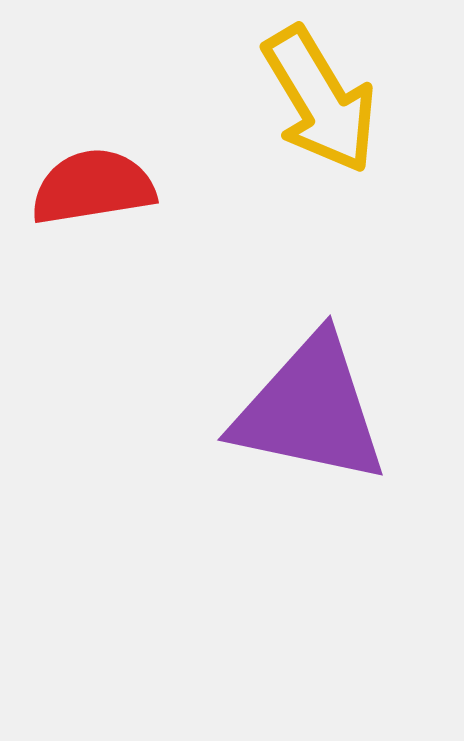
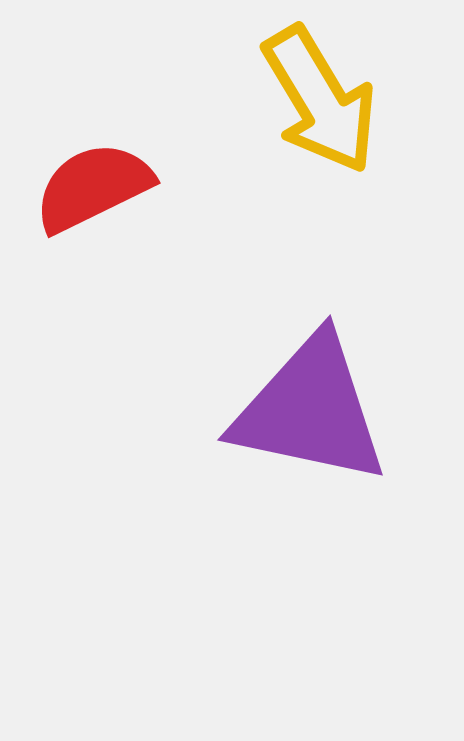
red semicircle: rotated 17 degrees counterclockwise
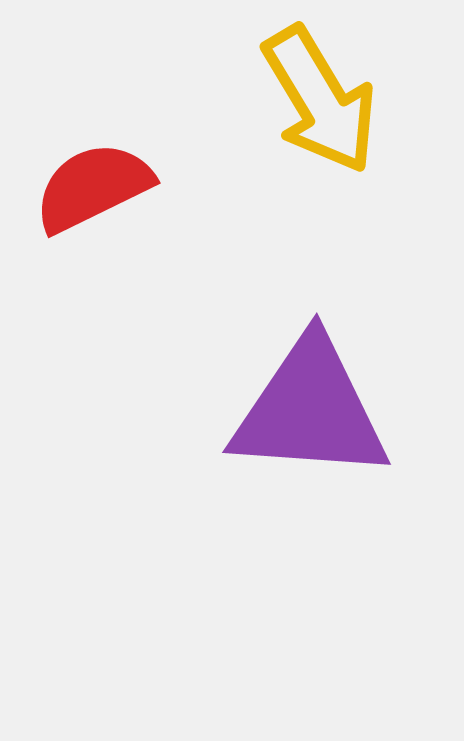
purple triangle: rotated 8 degrees counterclockwise
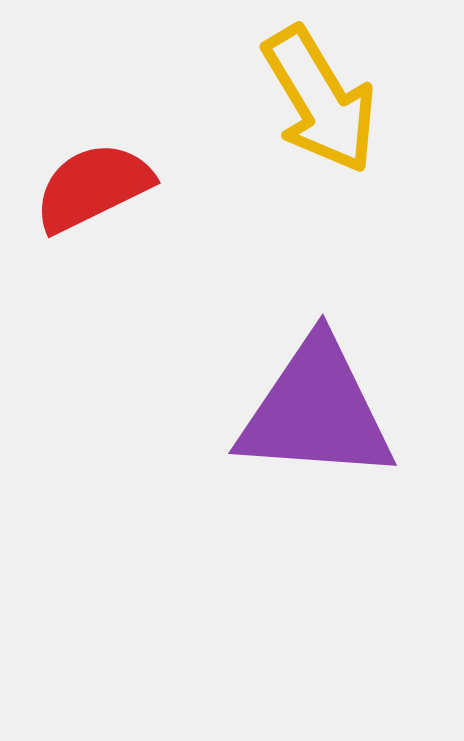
purple triangle: moved 6 px right, 1 px down
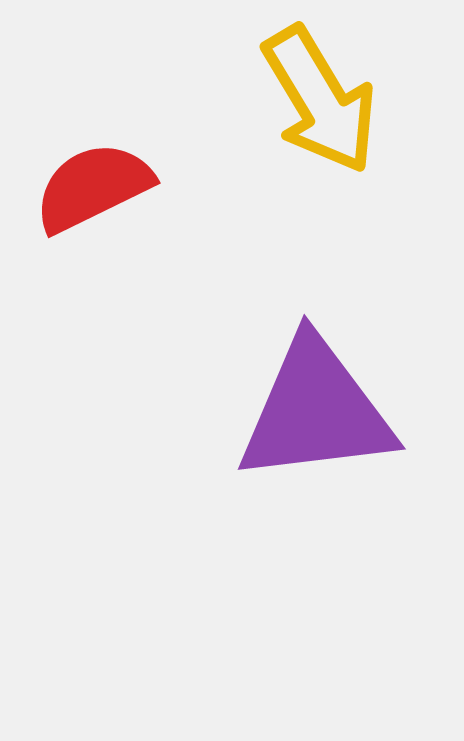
purple triangle: rotated 11 degrees counterclockwise
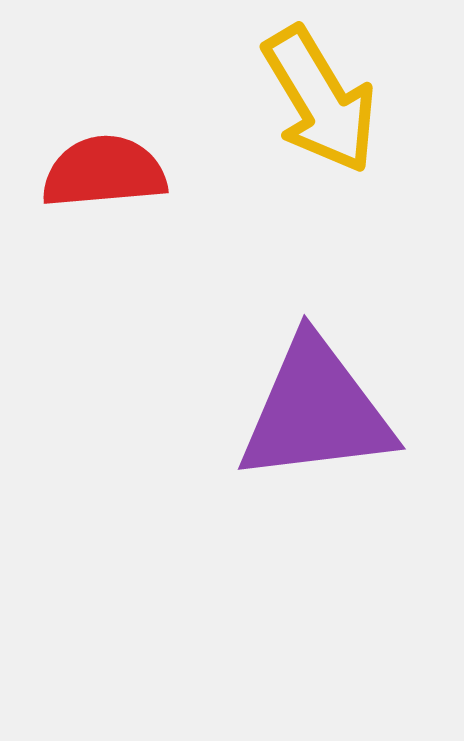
red semicircle: moved 11 px right, 15 px up; rotated 21 degrees clockwise
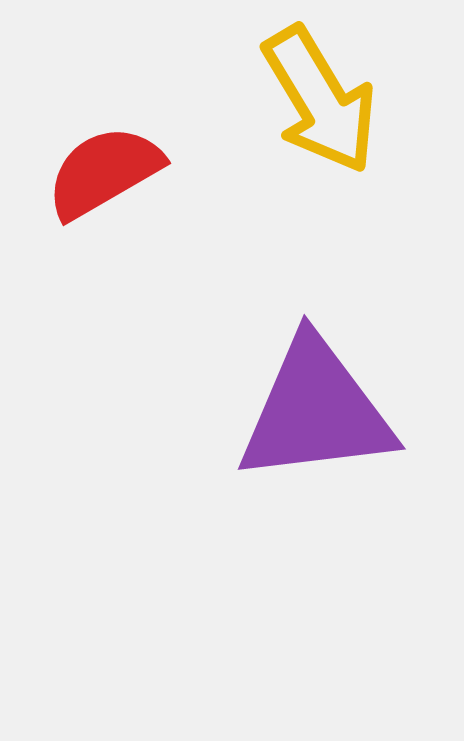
red semicircle: rotated 25 degrees counterclockwise
